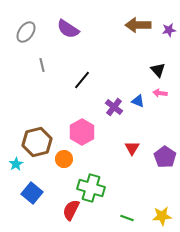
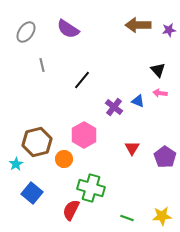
pink hexagon: moved 2 px right, 3 px down
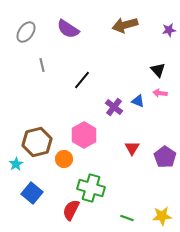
brown arrow: moved 13 px left; rotated 15 degrees counterclockwise
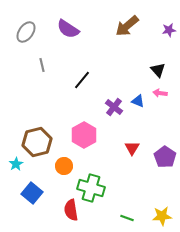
brown arrow: moved 2 px right, 1 px down; rotated 25 degrees counterclockwise
orange circle: moved 7 px down
red semicircle: rotated 35 degrees counterclockwise
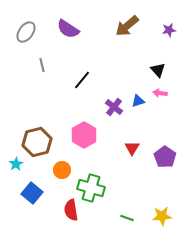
blue triangle: rotated 40 degrees counterclockwise
orange circle: moved 2 px left, 4 px down
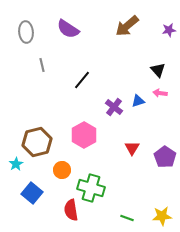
gray ellipse: rotated 40 degrees counterclockwise
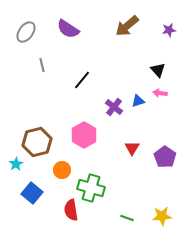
gray ellipse: rotated 40 degrees clockwise
